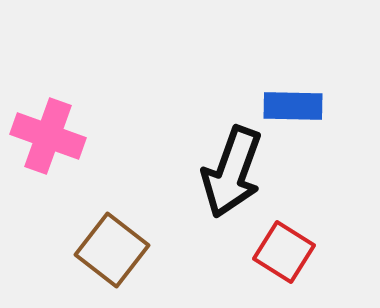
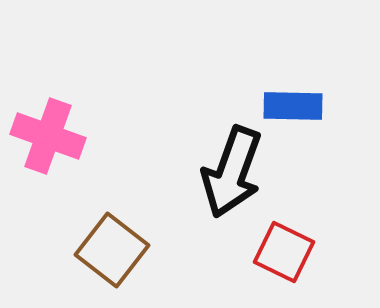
red square: rotated 6 degrees counterclockwise
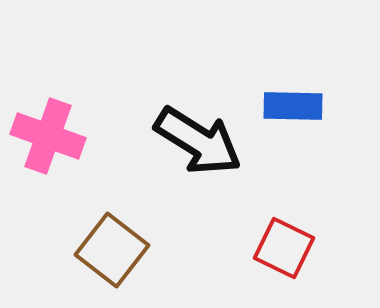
black arrow: moved 34 px left, 31 px up; rotated 78 degrees counterclockwise
red square: moved 4 px up
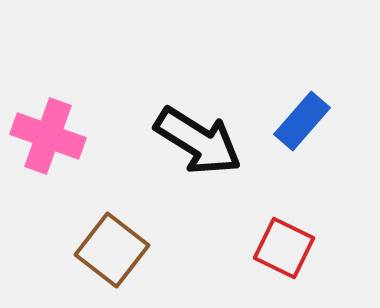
blue rectangle: moved 9 px right, 15 px down; rotated 50 degrees counterclockwise
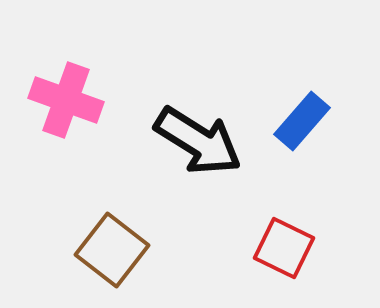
pink cross: moved 18 px right, 36 px up
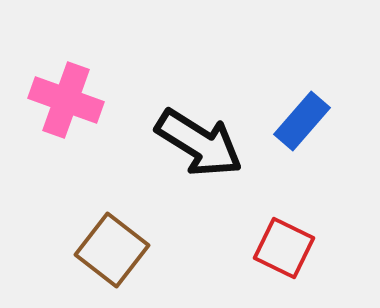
black arrow: moved 1 px right, 2 px down
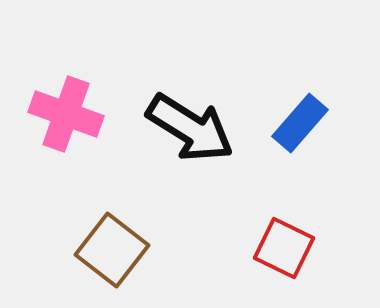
pink cross: moved 14 px down
blue rectangle: moved 2 px left, 2 px down
black arrow: moved 9 px left, 15 px up
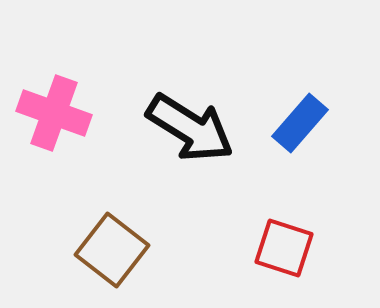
pink cross: moved 12 px left, 1 px up
red square: rotated 8 degrees counterclockwise
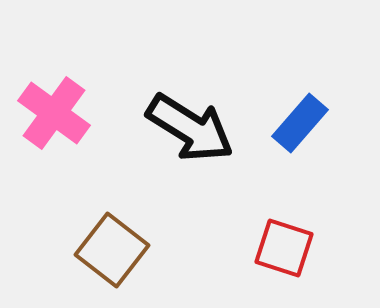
pink cross: rotated 16 degrees clockwise
